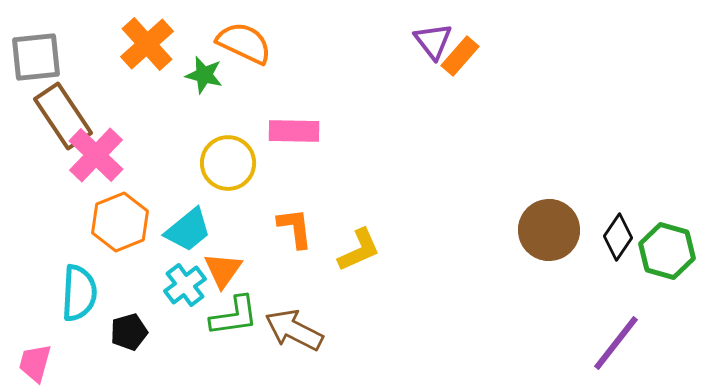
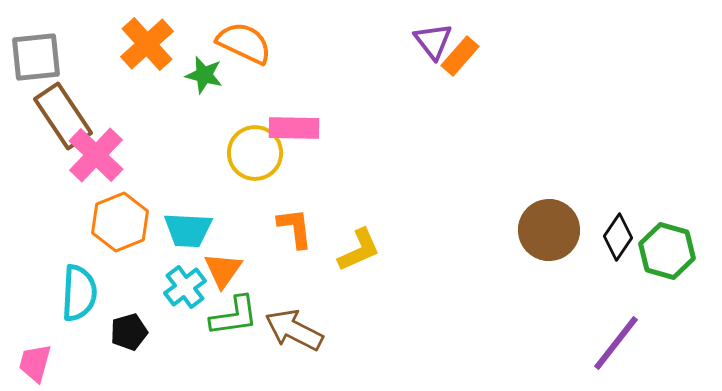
pink rectangle: moved 3 px up
yellow circle: moved 27 px right, 10 px up
cyan trapezoid: rotated 42 degrees clockwise
cyan cross: moved 2 px down
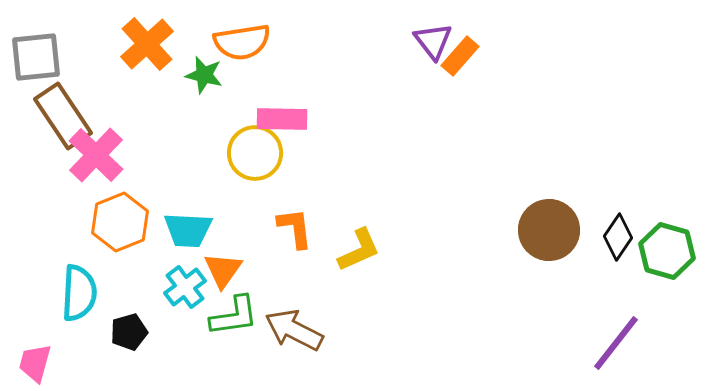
orange semicircle: moved 2 px left, 1 px up; rotated 146 degrees clockwise
pink rectangle: moved 12 px left, 9 px up
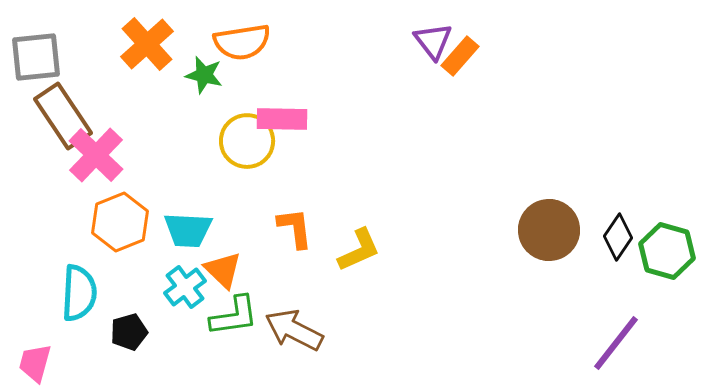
yellow circle: moved 8 px left, 12 px up
orange triangle: rotated 21 degrees counterclockwise
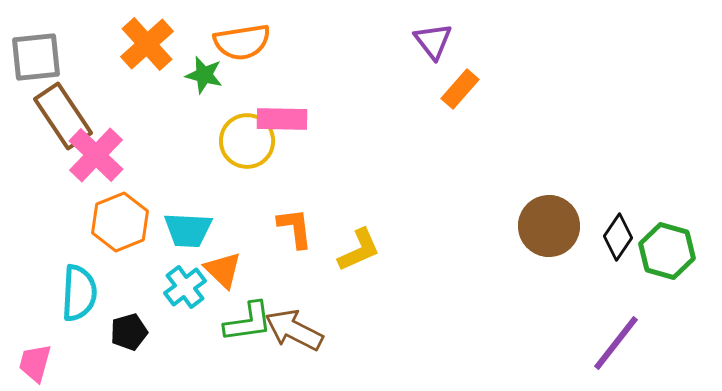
orange rectangle: moved 33 px down
brown circle: moved 4 px up
green L-shape: moved 14 px right, 6 px down
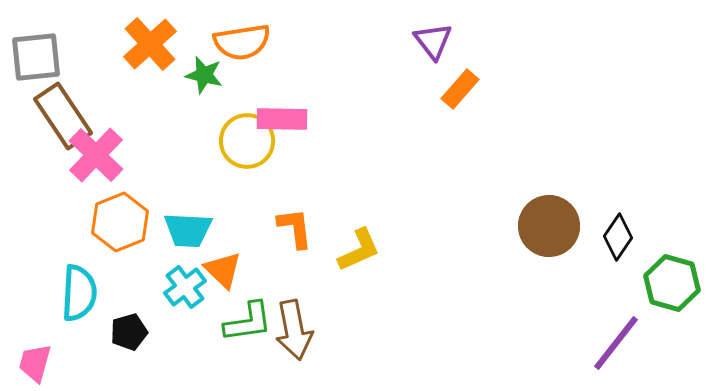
orange cross: moved 3 px right
green hexagon: moved 5 px right, 32 px down
brown arrow: rotated 128 degrees counterclockwise
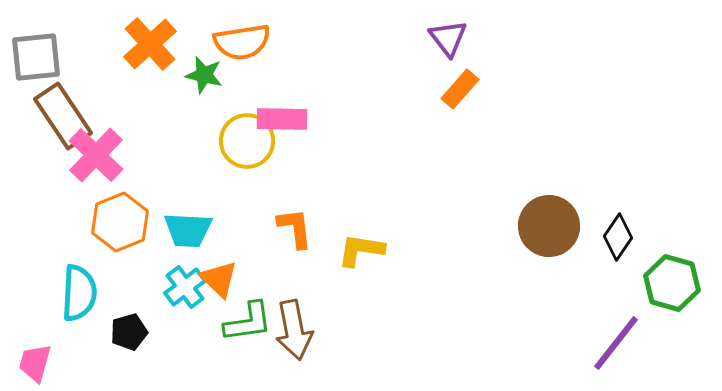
purple triangle: moved 15 px right, 3 px up
yellow L-shape: moved 2 px right; rotated 147 degrees counterclockwise
orange triangle: moved 4 px left, 9 px down
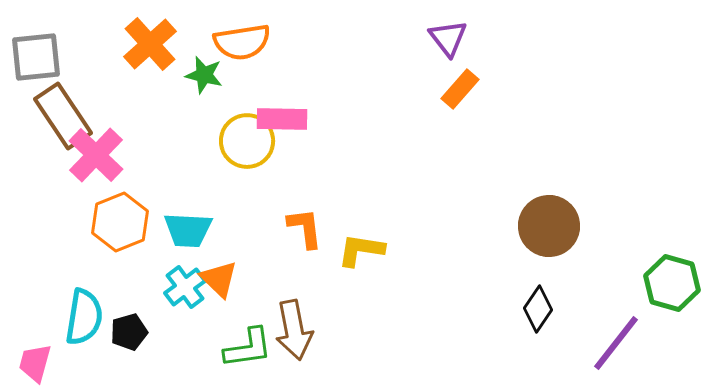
orange L-shape: moved 10 px right
black diamond: moved 80 px left, 72 px down
cyan semicircle: moved 5 px right, 24 px down; rotated 6 degrees clockwise
green L-shape: moved 26 px down
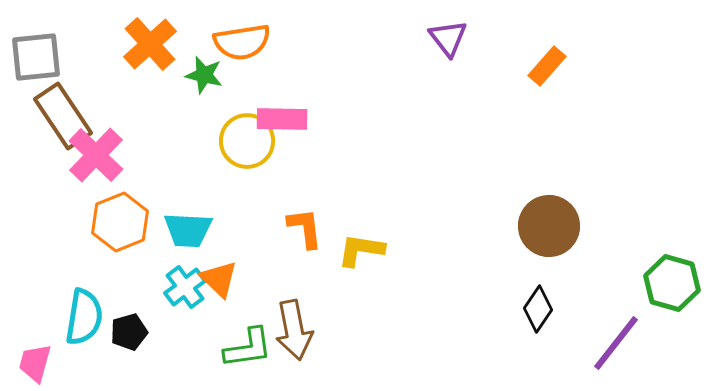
orange rectangle: moved 87 px right, 23 px up
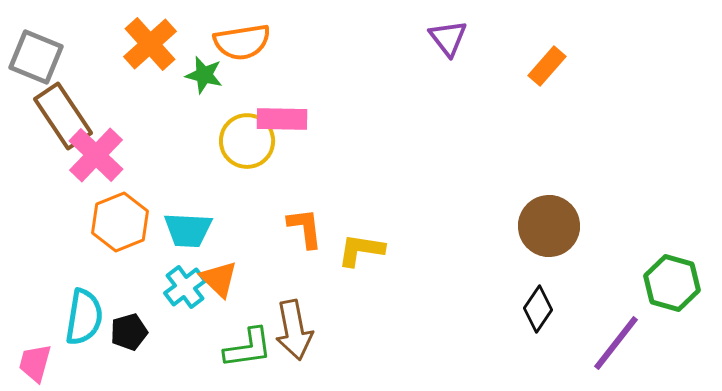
gray square: rotated 28 degrees clockwise
